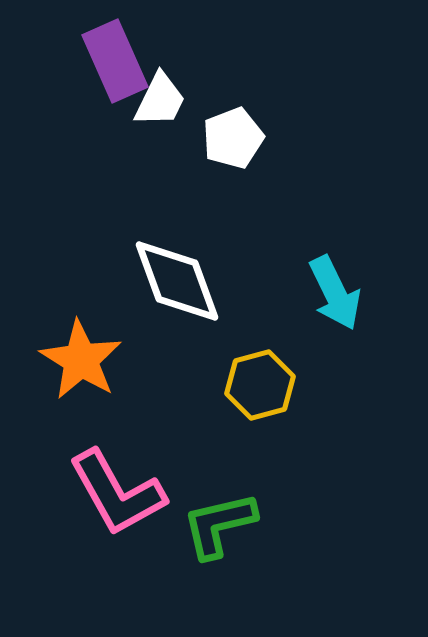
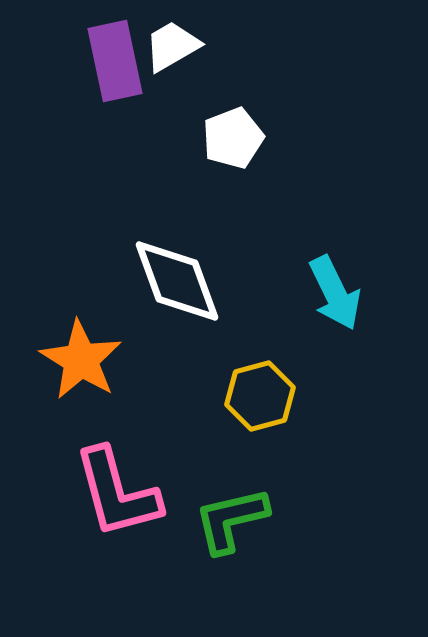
purple rectangle: rotated 12 degrees clockwise
white trapezoid: moved 12 px right, 54 px up; rotated 146 degrees counterclockwise
yellow hexagon: moved 11 px down
pink L-shape: rotated 14 degrees clockwise
green L-shape: moved 12 px right, 5 px up
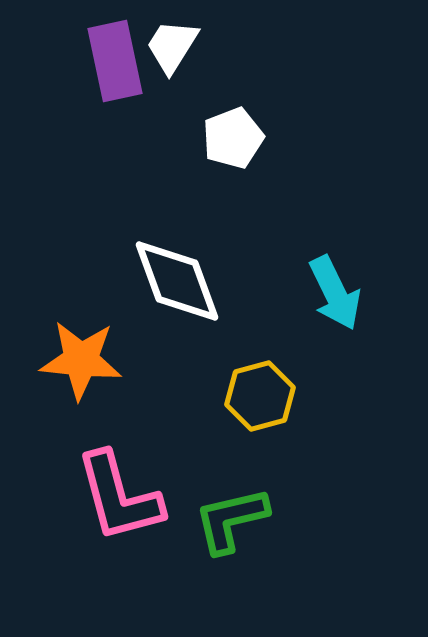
white trapezoid: rotated 28 degrees counterclockwise
orange star: rotated 26 degrees counterclockwise
pink L-shape: moved 2 px right, 4 px down
